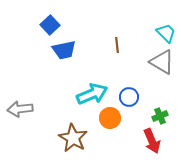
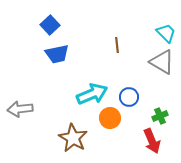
blue trapezoid: moved 7 px left, 4 px down
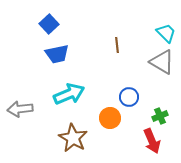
blue square: moved 1 px left, 1 px up
cyan arrow: moved 23 px left
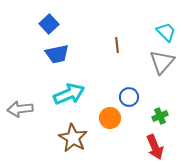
cyan trapezoid: moved 1 px up
gray triangle: rotated 40 degrees clockwise
red arrow: moved 3 px right, 6 px down
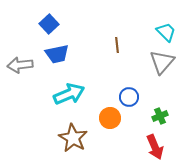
gray arrow: moved 44 px up
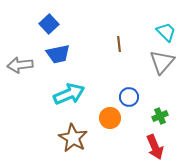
brown line: moved 2 px right, 1 px up
blue trapezoid: moved 1 px right
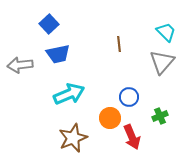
brown star: rotated 20 degrees clockwise
red arrow: moved 23 px left, 10 px up
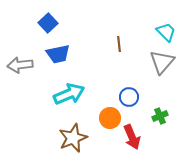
blue square: moved 1 px left, 1 px up
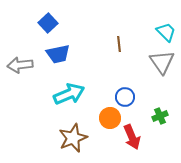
gray triangle: rotated 16 degrees counterclockwise
blue circle: moved 4 px left
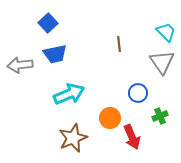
blue trapezoid: moved 3 px left
blue circle: moved 13 px right, 4 px up
